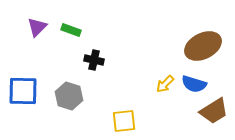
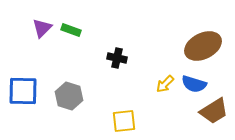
purple triangle: moved 5 px right, 1 px down
black cross: moved 23 px right, 2 px up
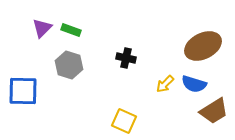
black cross: moved 9 px right
gray hexagon: moved 31 px up
yellow square: rotated 30 degrees clockwise
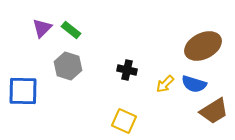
green rectangle: rotated 18 degrees clockwise
black cross: moved 1 px right, 12 px down
gray hexagon: moved 1 px left, 1 px down
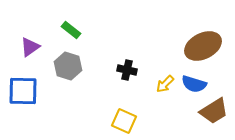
purple triangle: moved 12 px left, 19 px down; rotated 10 degrees clockwise
